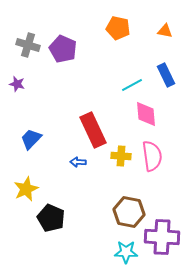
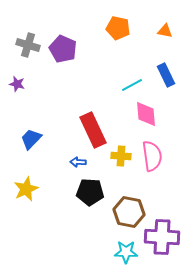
black pentagon: moved 39 px right, 26 px up; rotated 20 degrees counterclockwise
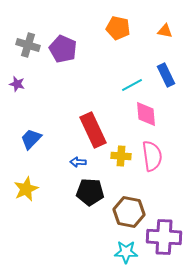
purple cross: moved 2 px right
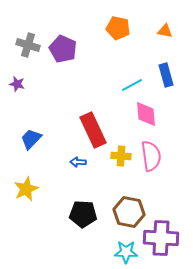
blue rectangle: rotated 10 degrees clockwise
pink semicircle: moved 1 px left
black pentagon: moved 7 px left, 22 px down
purple cross: moved 3 px left, 1 px down
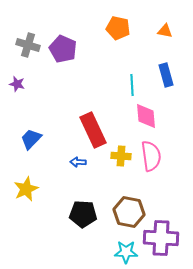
cyan line: rotated 65 degrees counterclockwise
pink diamond: moved 2 px down
